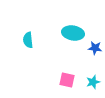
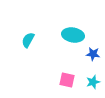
cyan ellipse: moved 2 px down
cyan semicircle: rotated 35 degrees clockwise
blue star: moved 2 px left, 6 px down
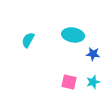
pink square: moved 2 px right, 2 px down
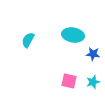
pink square: moved 1 px up
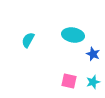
blue star: rotated 16 degrees clockwise
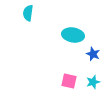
cyan semicircle: moved 27 px up; rotated 21 degrees counterclockwise
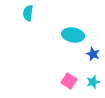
pink square: rotated 21 degrees clockwise
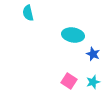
cyan semicircle: rotated 21 degrees counterclockwise
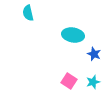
blue star: moved 1 px right
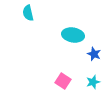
pink square: moved 6 px left
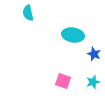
pink square: rotated 14 degrees counterclockwise
